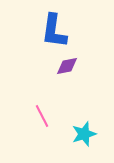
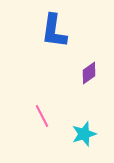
purple diamond: moved 22 px right, 7 px down; rotated 25 degrees counterclockwise
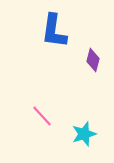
purple diamond: moved 4 px right, 13 px up; rotated 40 degrees counterclockwise
pink line: rotated 15 degrees counterclockwise
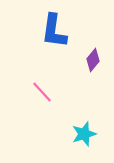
purple diamond: rotated 25 degrees clockwise
pink line: moved 24 px up
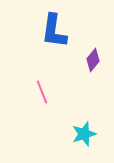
pink line: rotated 20 degrees clockwise
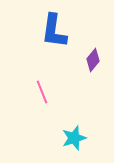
cyan star: moved 10 px left, 4 px down
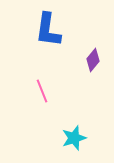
blue L-shape: moved 6 px left, 1 px up
pink line: moved 1 px up
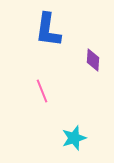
purple diamond: rotated 35 degrees counterclockwise
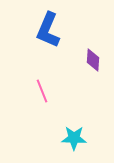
blue L-shape: rotated 15 degrees clockwise
cyan star: rotated 20 degrees clockwise
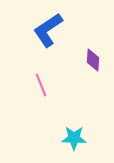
blue L-shape: rotated 33 degrees clockwise
pink line: moved 1 px left, 6 px up
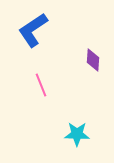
blue L-shape: moved 15 px left
cyan star: moved 3 px right, 4 px up
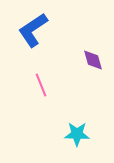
purple diamond: rotated 20 degrees counterclockwise
